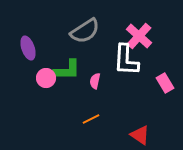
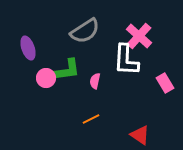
green L-shape: rotated 8 degrees counterclockwise
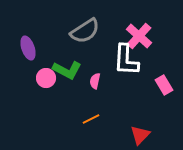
green L-shape: rotated 36 degrees clockwise
pink rectangle: moved 1 px left, 2 px down
red triangle: rotated 40 degrees clockwise
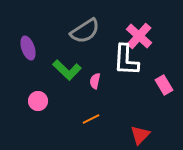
green L-shape: rotated 16 degrees clockwise
pink circle: moved 8 px left, 23 px down
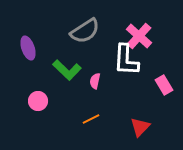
red triangle: moved 8 px up
